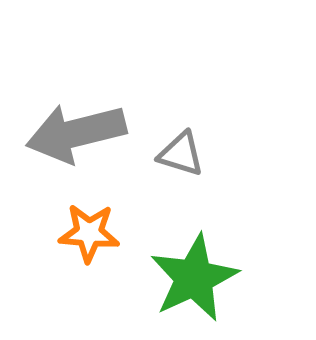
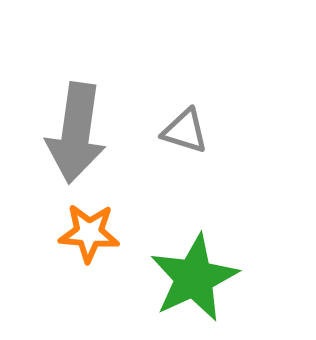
gray arrow: rotated 68 degrees counterclockwise
gray triangle: moved 4 px right, 23 px up
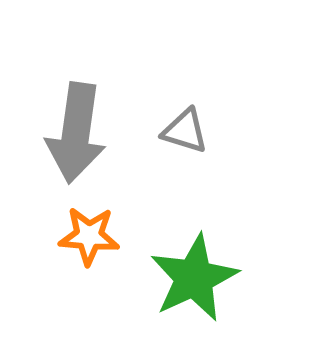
orange star: moved 3 px down
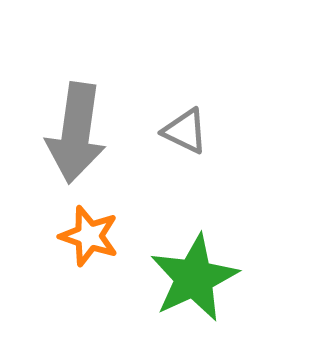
gray triangle: rotated 9 degrees clockwise
orange star: rotated 14 degrees clockwise
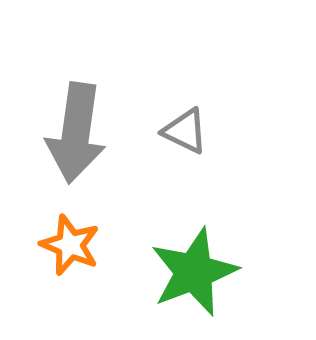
orange star: moved 19 px left, 9 px down; rotated 4 degrees clockwise
green star: moved 6 px up; rotated 4 degrees clockwise
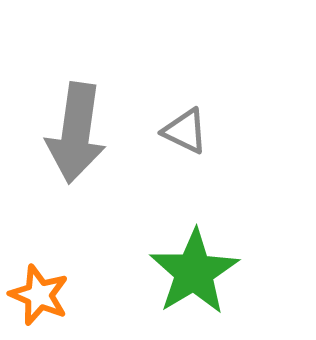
orange star: moved 31 px left, 50 px down
green star: rotated 10 degrees counterclockwise
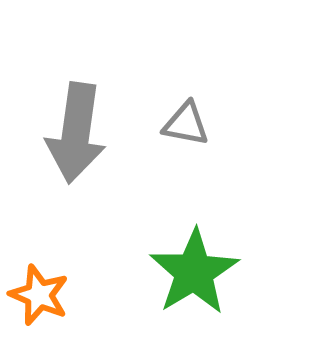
gray triangle: moved 1 px right, 7 px up; rotated 15 degrees counterclockwise
